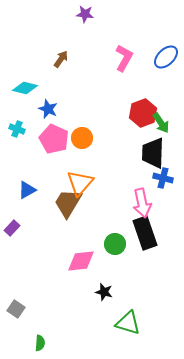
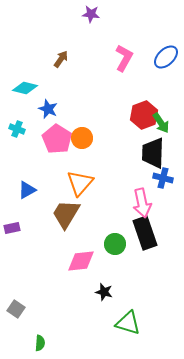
purple star: moved 6 px right
red hexagon: moved 1 px right, 2 px down
pink pentagon: moved 3 px right; rotated 8 degrees clockwise
brown trapezoid: moved 2 px left, 11 px down
purple rectangle: rotated 35 degrees clockwise
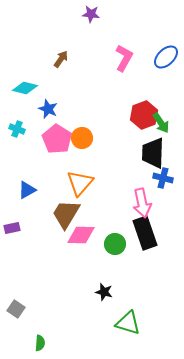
pink diamond: moved 26 px up; rotated 8 degrees clockwise
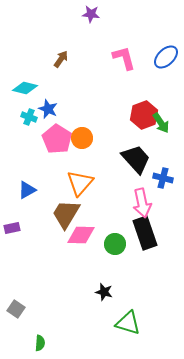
pink L-shape: rotated 44 degrees counterclockwise
cyan cross: moved 12 px right, 12 px up
black trapezoid: moved 17 px left, 6 px down; rotated 136 degrees clockwise
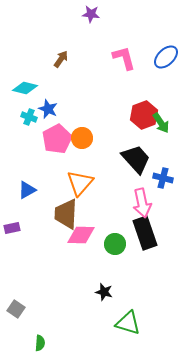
pink pentagon: rotated 12 degrees clockwise
brown trapezoid: rotated 28 degrees counterclockwise
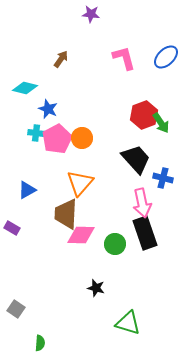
cyan cross: moved 7 px right, 16 px down; rotated 14 degrees counterclockwise
purple rectangle: rotated 42 degrees clockwise
black star: moved 8 px left, 4 px up
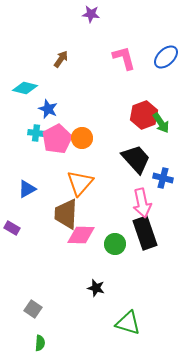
blue triangle: moved 1 px up
gray square: moved 17 px right
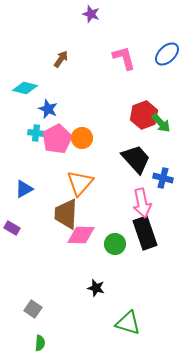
purple star: rotated 12 degrees clockwise
blue ellipse: moved 1 px right, 3 px up
green arrow: rotated 10 degrees counterclockwise
blue triangle: moved 3 px left
